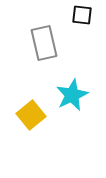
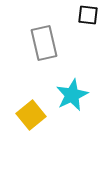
black square: moved 6 px right
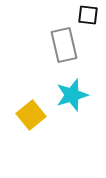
gray rectangle: moved 20 px right, 2 px down
cyan star: rotated 8 degrees clockwise
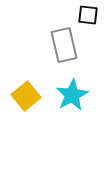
cyan star: rotated 12 degrees counterclockwise
yellow square: moved 5 px left, 19 px up
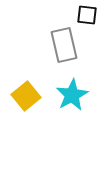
black square: moved 1 px left
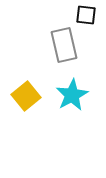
black square: moved 1 px left
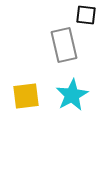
yellow square: rotated 32 degrees clockwise
